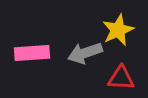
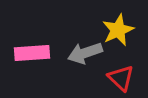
red triangle: rotated 40 degrees clockwise
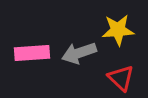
yellow star: rotated 20 degrees clockwise
gray arrow: moved 6 px left
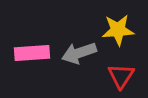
red triangle: moved 2 px up; rotated 20 degrees clockwise
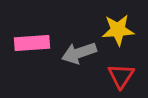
pink rectangle: moved 10 px up
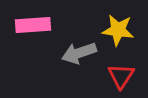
yellow star: rotated 12 degrees clockwise
pink rectangle: moved 1 px right, 18 px up
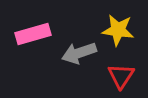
pink rectangle: moved 9 px down; rotated 12 degrees counterclockwise
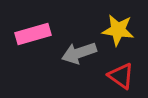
red triangle: rotated 28 degrees counterclockwise
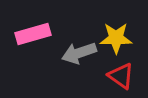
yellow star: moved 2 px left, 8 px down; rotated 8 degrees counterclockwise
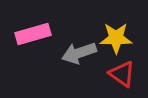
red triangle: moved 1 px right, 2 px up
